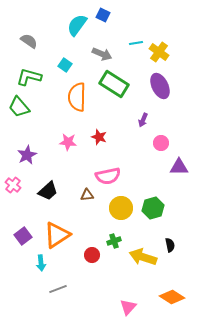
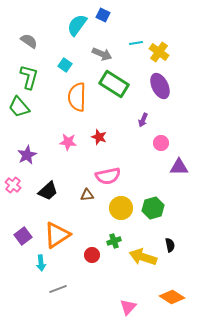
green L-shape: rotated 90 degrees clockwise
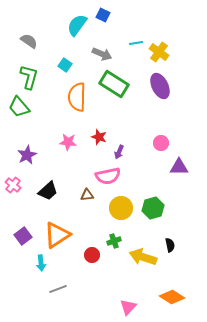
purple arrow: moved 24 px left, 32 px down
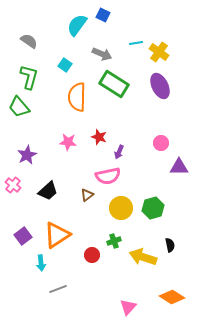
brown triangle: rotated 32 degrees counterclockwise
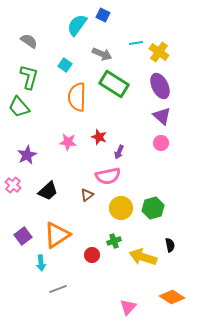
purple triangle: moved 17 px left, 51 px up; rotated 42 degrees clockwise
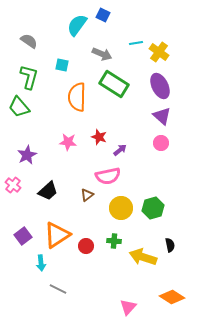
cyan square: moved 3 px left; rotated 24 degrees counterclockwise
purple arrow: moved 1 px right, 2 px up; rotated 152 degrees counterclockwise
green cross: rotated 24 degrees clockwise
red circle: moved 6 px left, 9 px up
gray line: rotated 48 degrees clockwise
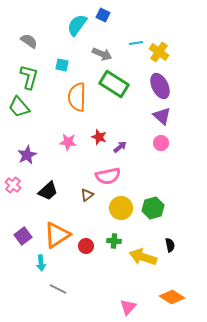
purple arrow: moved 3 px up
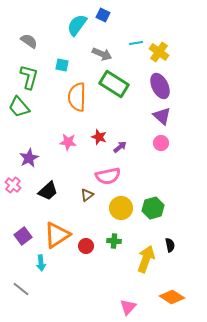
purple star: moved 2 px right, 3 px down
yellow arrow: moved 3 px right, 2 px down; rotated 92 degrees clockwise
gray line: moved 37 px left; rotated 12 degrees clockwise
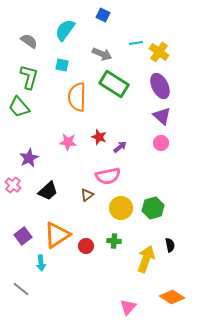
cyan semicircle: moved 12 px left, 5 px down
